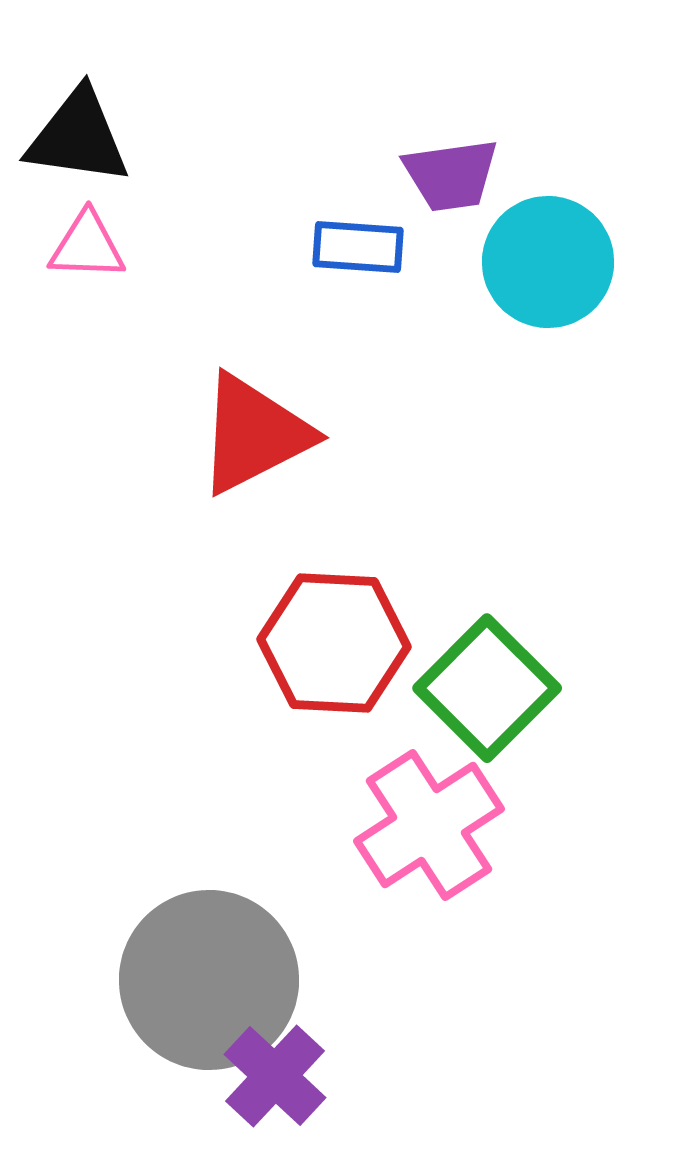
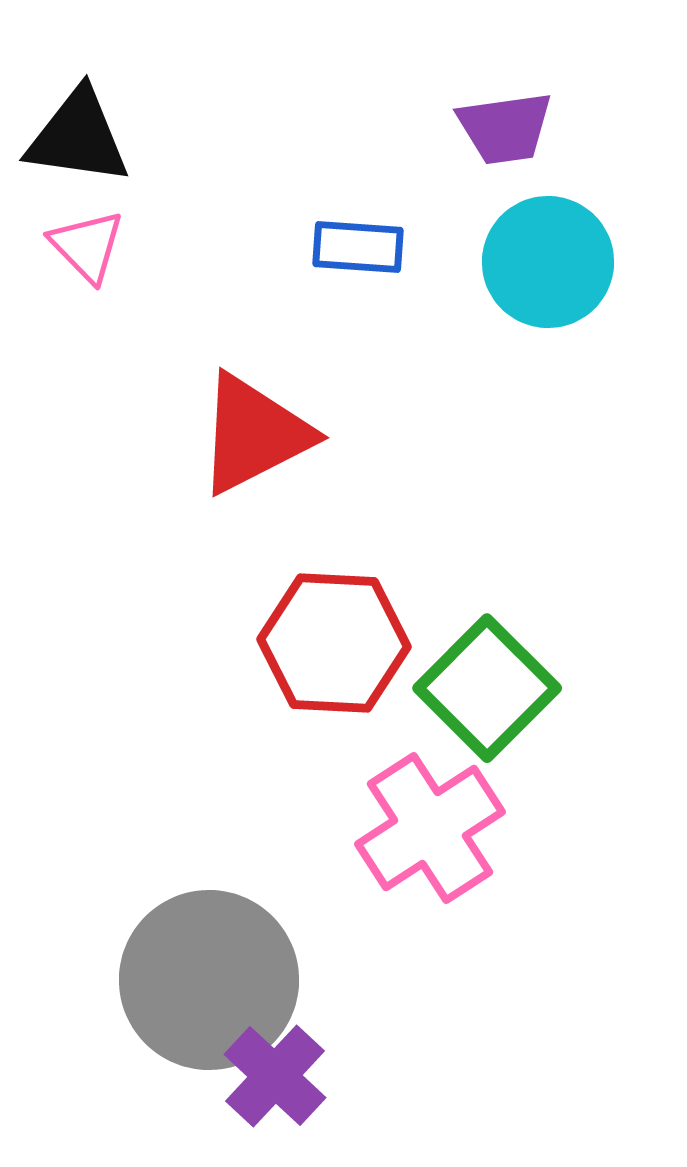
purple trapezoid: moved 54 px right, 47 px up
pink triangle: rotated 44 degrees clockwise
pink cross: moved 1 px right, 3 px down
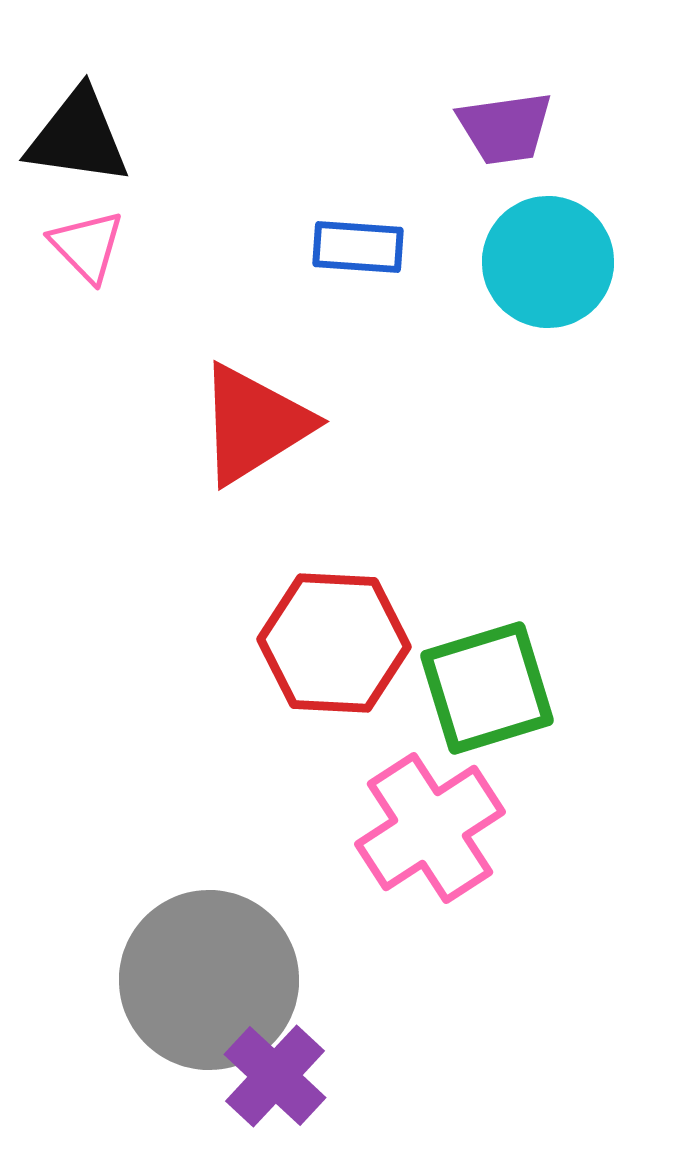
red triangle: moved 10 px up; rotated 5 degrees counterclockwise
green square: rotated 28 degrees clockwise
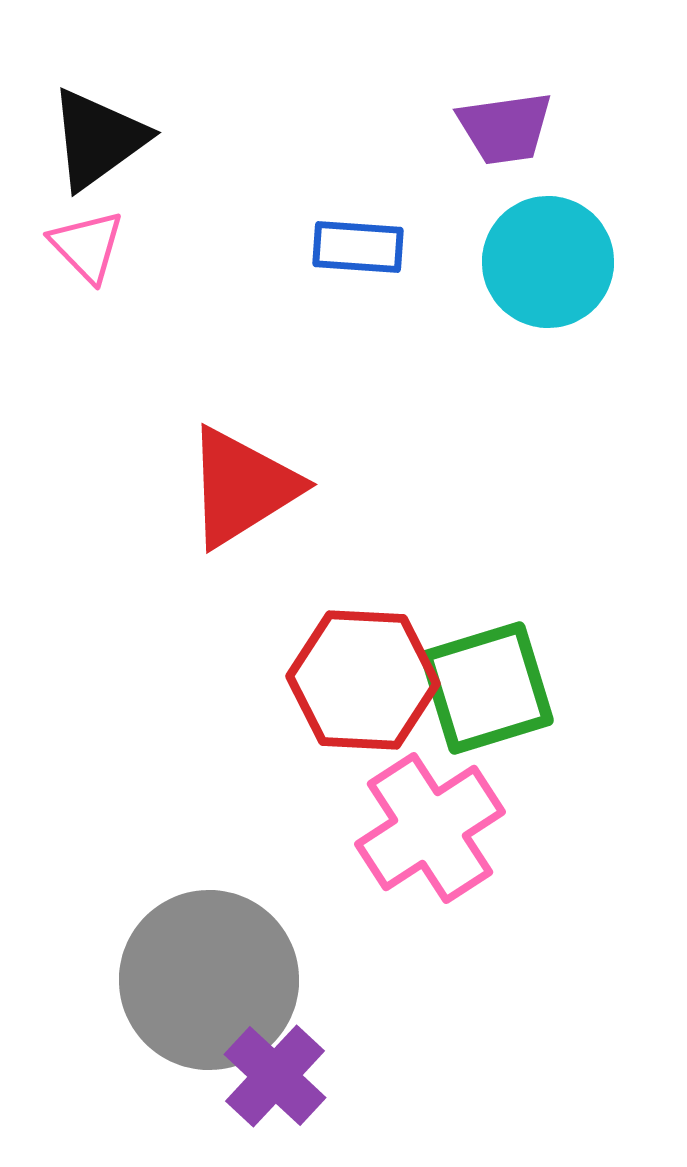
black triangle: moved 20 px right, 2 px down; rotated 44 degrees counterclockwise
red triangle: moved 12 px left, 63 px down
red hexagon: moved 29 px right, 37 px down
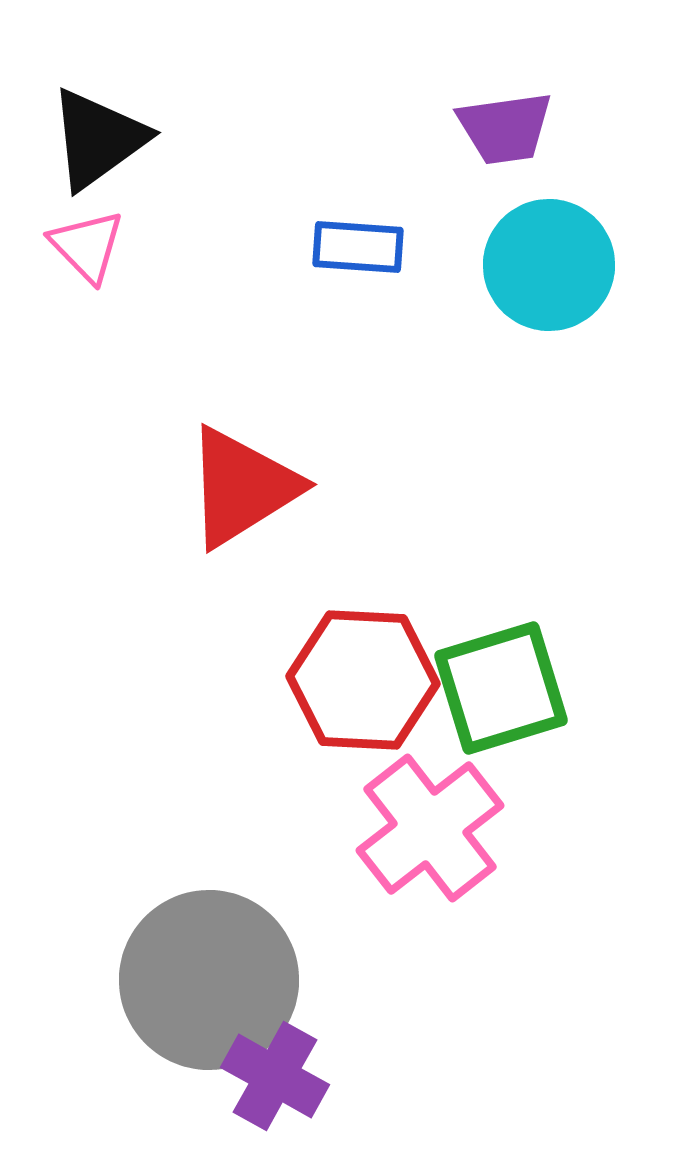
cyan circle: moved 1 px right, 3 px down
green square: moved 14 px right
pink cross: rotated 5 degrees counterclockwise
purple cross: rotated 14 degrees counterclockwise
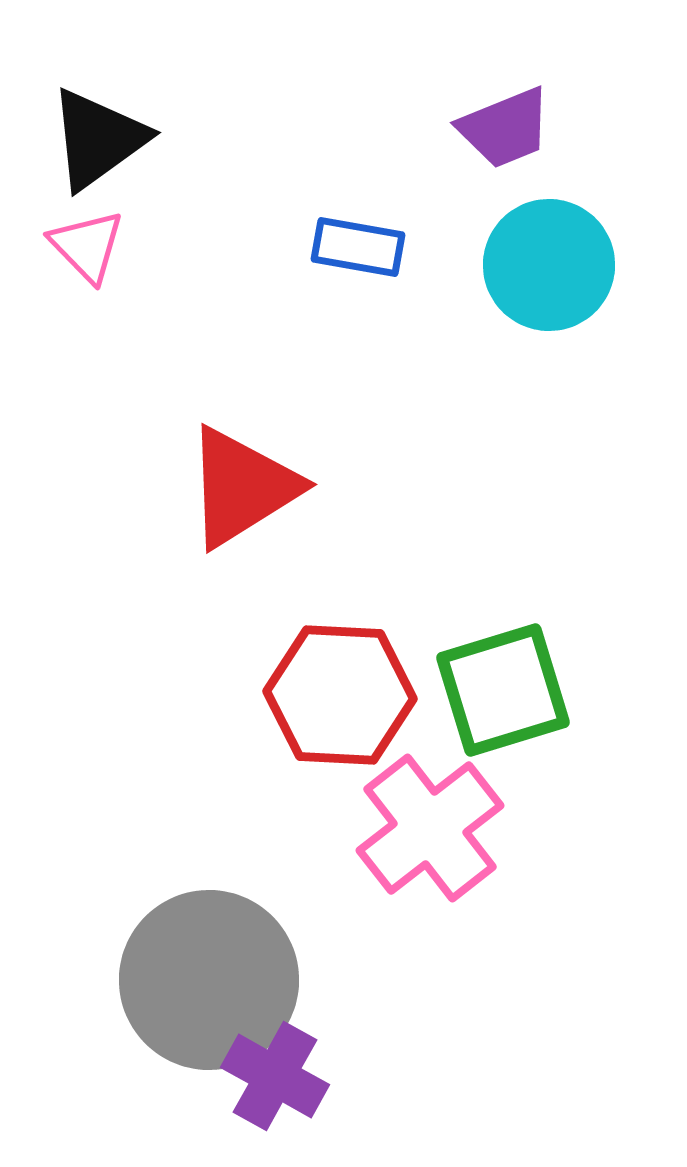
purple trapezoid: rotated 14 degrees counterclockwise
blue rectangle: rotated 6 degrees clockwise
red hexagon: moved 23 px left, 15 px down
green square: moved 2 px right, 2 px down
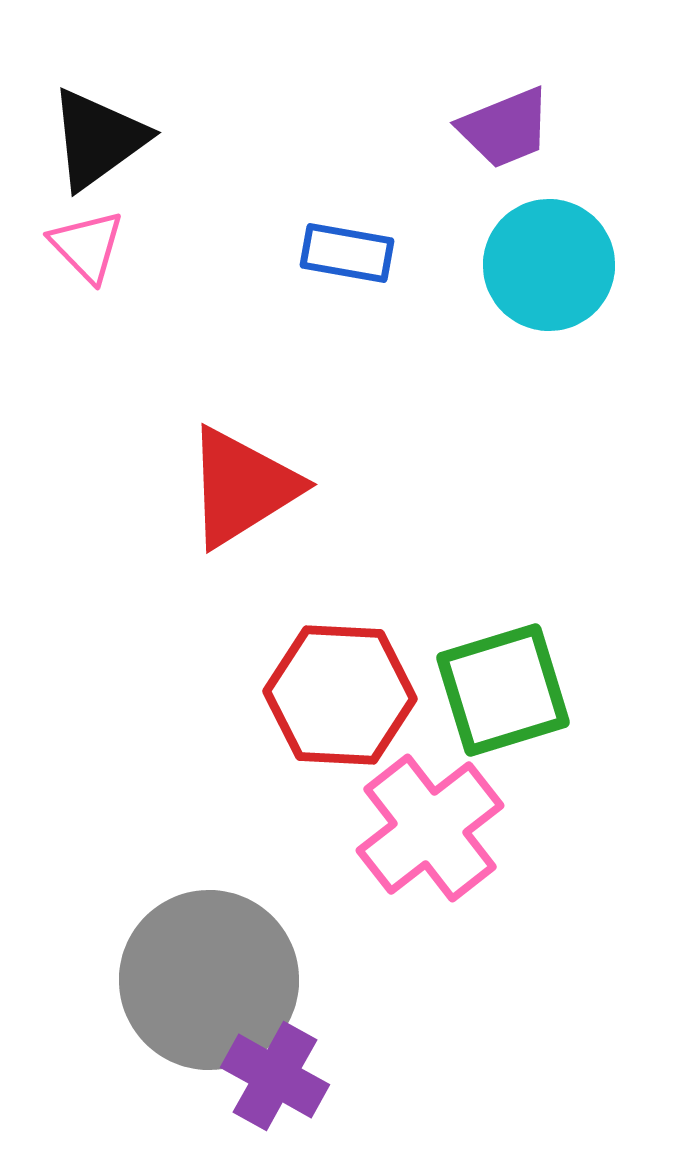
blue rectangle: moved 11 px left, 6 px down
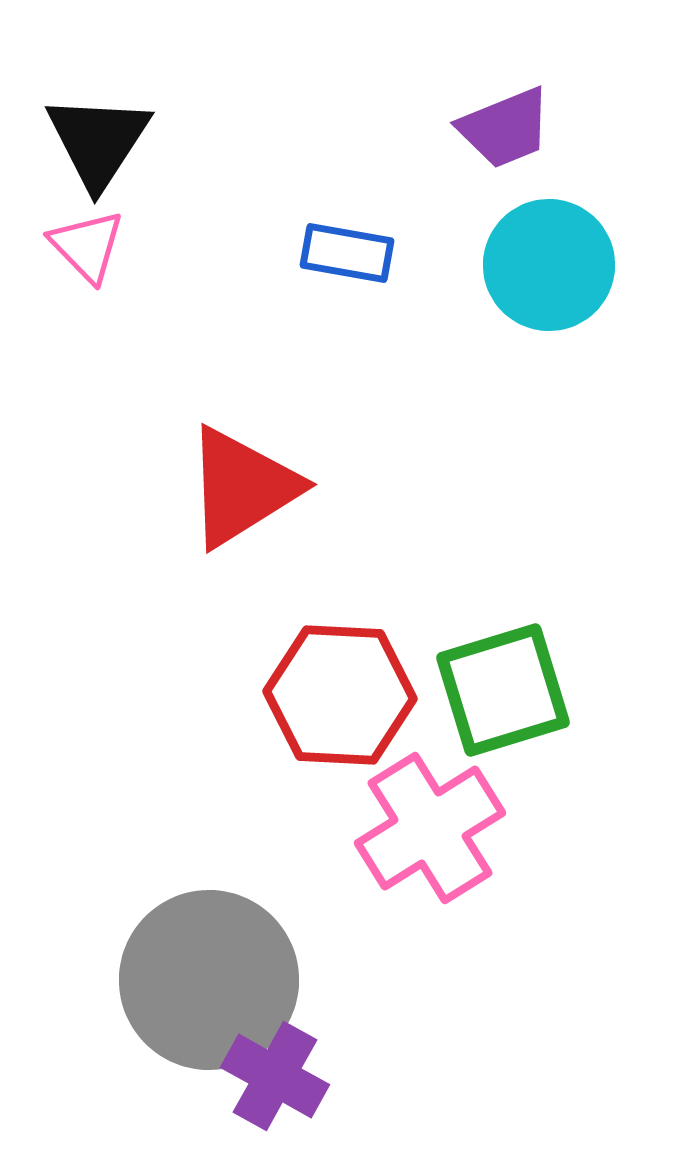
black triangle: moved 2 px down; rotated 21 degrees counterclockwise
pink cross: rotated 6 degrees clockwise
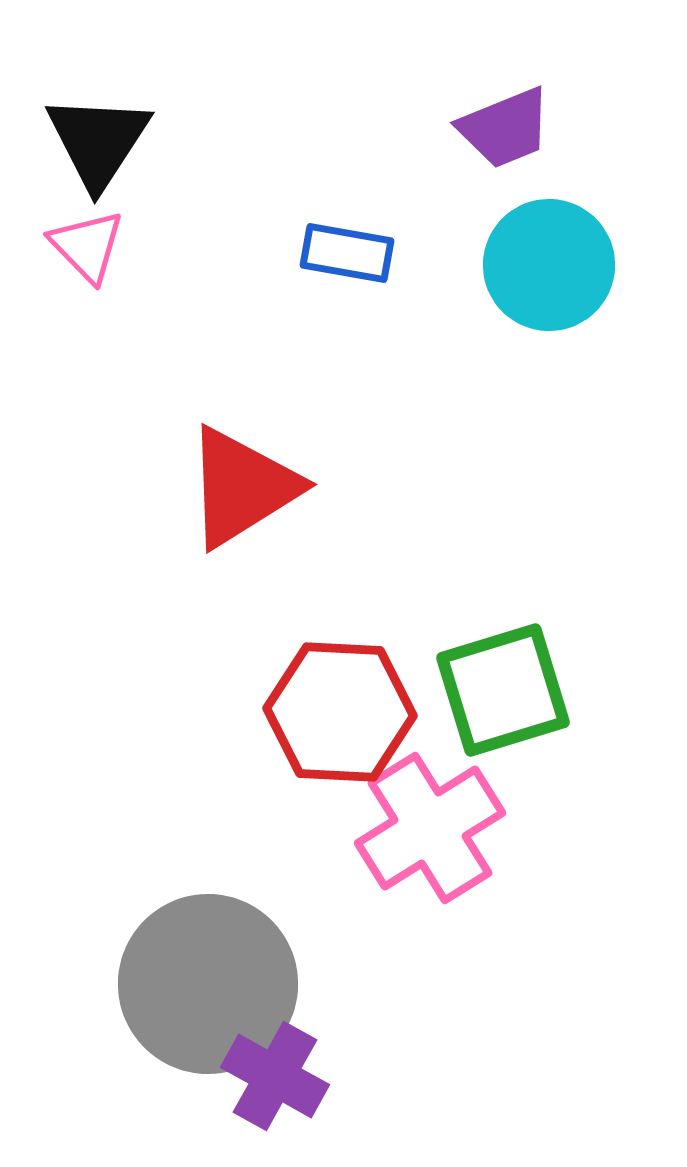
red hexagon: moved 17 px down
gray circle: moved 1 px left, 4 px down
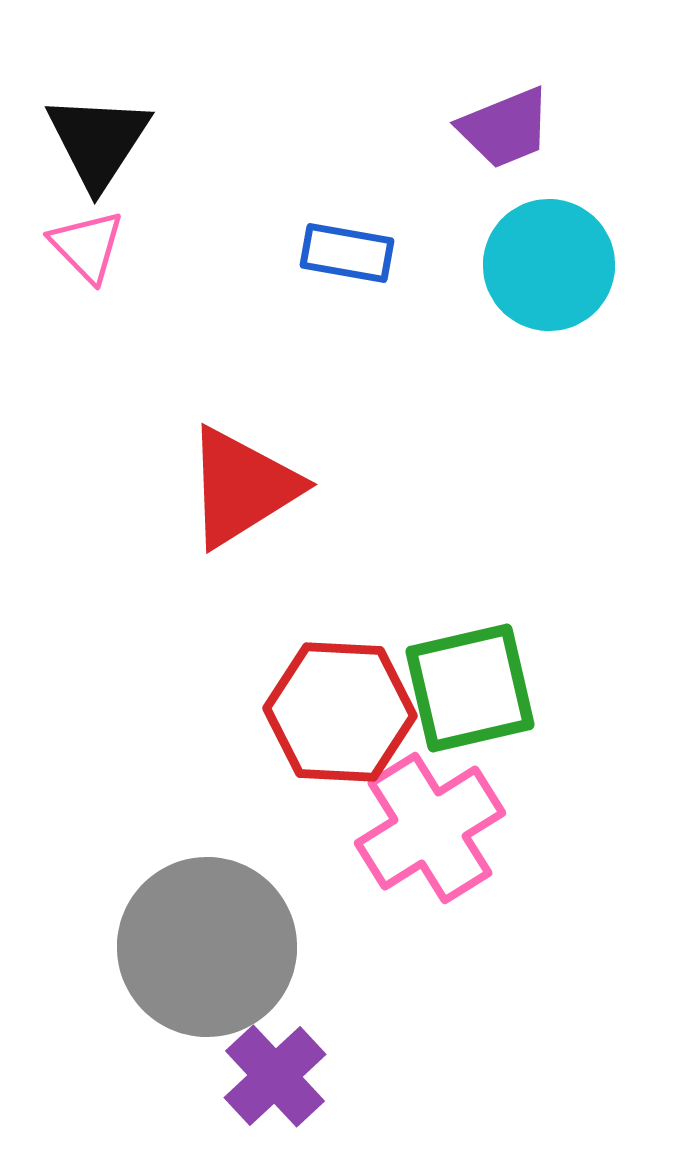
green square: moved 33 px left, 2 px up; rotated 4 degrees clockwise
gray circle: moved 1 px left, 37 px up
purple cross: rotated 18 degrees clockwise
